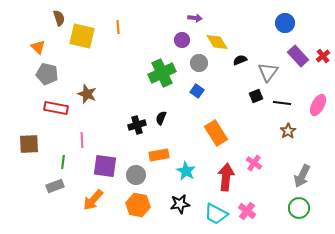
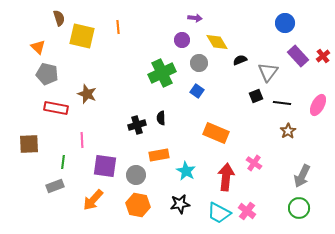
black semicircle at (161, 118): rotated 24 degrees counterclockwise
orange rectangle at (216, 133): rotated 35 degrees counterclockwise
cyan trapezoid at (216, 214): moved 3 px right, 1 px up
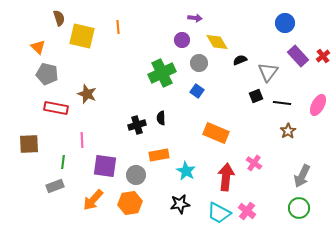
orange hexagon at (138, 205): moved 8 px left, 2 px up; rotated 20 degrees counterclockwise
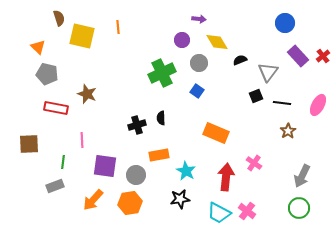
purple arrow at (195, 18): moved 4 px right, 1 px down
black star at (180, 204): moved 5 px up
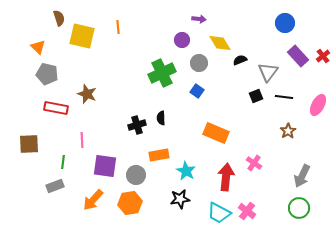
yellow diamond at (217, 42): moved 3 px right, 1 px down
black line at (282, 103): moved 2 px right, 6 px up
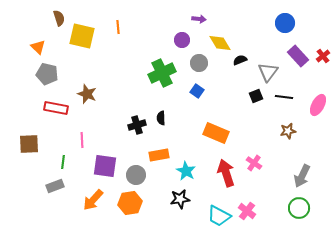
brown star at (288, 131): rotated 21 degrees clockwise
red arrow at (226, 177): moved 4 px up; rotated 24 degrees counterclockwise
cyan trapezoid at (219, 213): moved 3 px down
